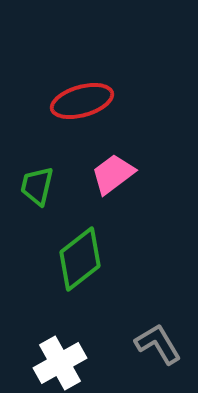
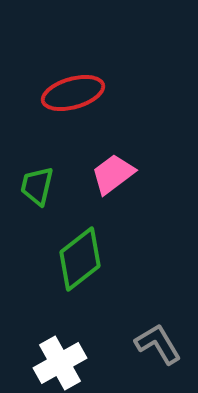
red ellipse: moved 9 px left, 8 px up
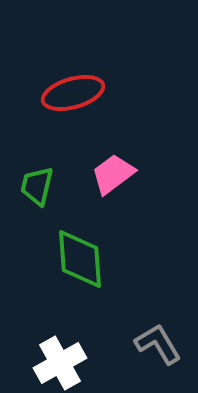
green diamond: rotated 56 degrees counterclockwise
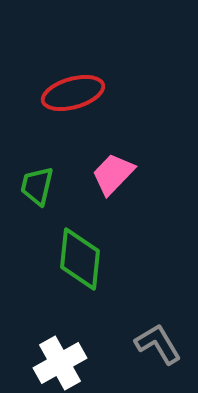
pink trapezoid: rotated 9 degrees counterclockwise
green diamond: rotated 10 degrees clockwise
